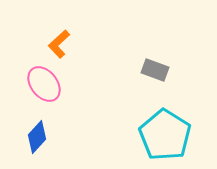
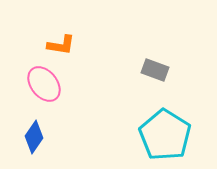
orange L-shape: moved 2 px right, 1 px down; rotated 128 degrees counterclockwise
blue diamond: moved 3 px left; rotated 8 degrees counterclockwise
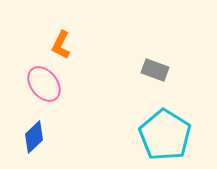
orange L-shape: rotated 108 degrees clockwise
blue diamond: rotated 12 degrees clockwise
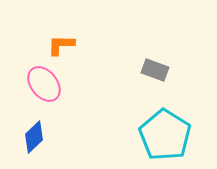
orange L-shape: rotated 64 degrees clockwise
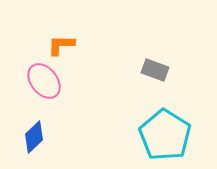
pink ellipse: moved 3 px up
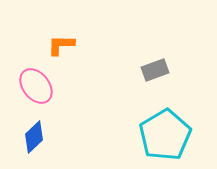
gray rectangle: rotated 40 degrees counterclockwise
pink ellipse: moved 8 px left, 5 px down
cyan pentagon: rotated 9 degrees clockwise
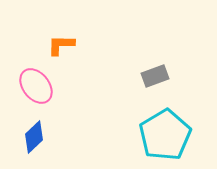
gray rectangle: moved 6 px down
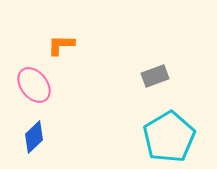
pink ellipse: moved 2 px left, 1 px up
cyan pentagon: moved 4 px right, 2 px down
